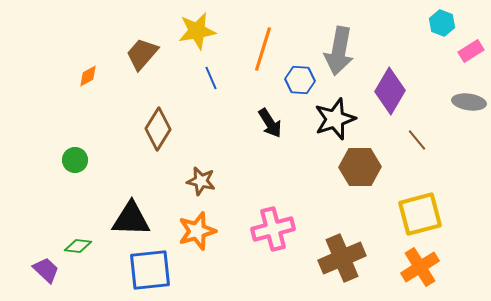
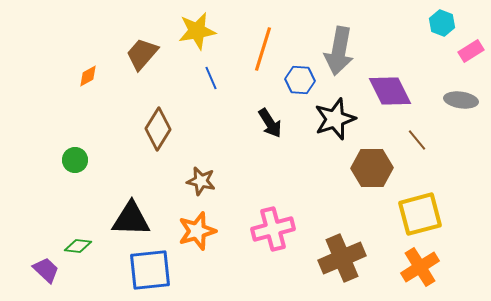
purple diamond: rotated 57 degrees counterclockwise
gray ellipse: moved 8 px left, 2 px up
brown hexagon: moved 12 px right, 1 px down
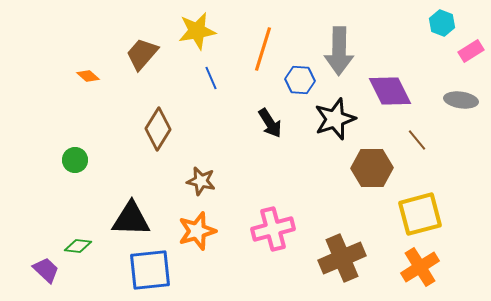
gray arrow: rotated 9 degrees counterclockwise
orange diamond: rotated 70 degrees clockwise
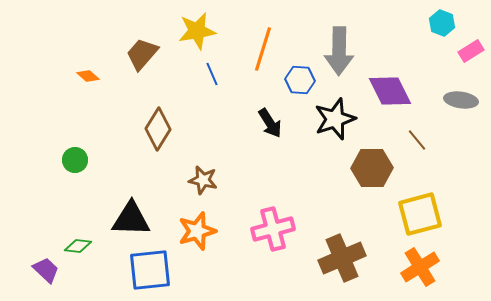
blue line: moved 1 px right, 4 px up
brown star: moved 2 px right, 1 px up
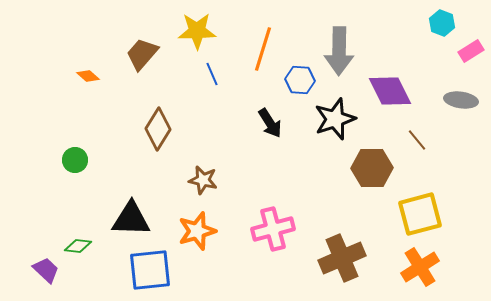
yellow star: rotated 9 degrees clockwise
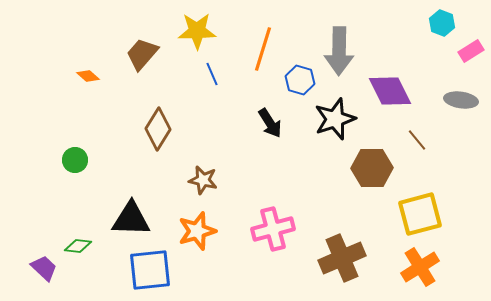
blue hexagon: rotated 12 degrees clockwise
purple trapezoid: moved 2 px left, 2 px up
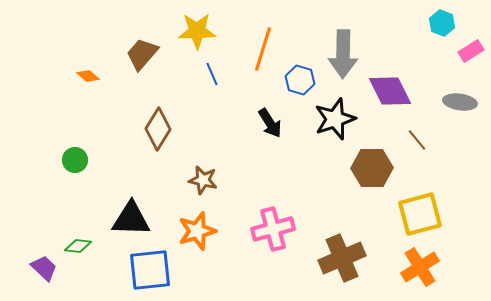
gray arrow: moved 4 px right, 3 px down
gray ellipse: moved 1 px left, 2 px down
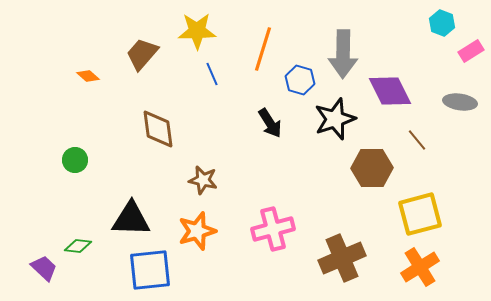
brown diamond: rotated 39 degrees counterclockwise
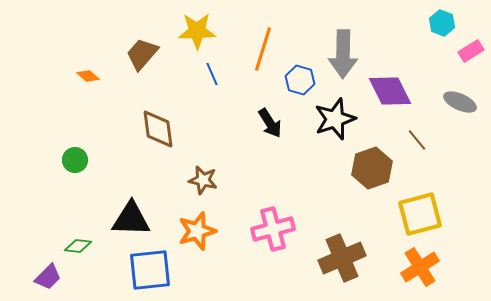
gray ellipse: rotated 16 degrees clockwise
brown hexagon: rotated 18 degrees counterclockwise
purple trapezoid: moved 4 px right, 9 px down; rotated 92 degrees clockwise
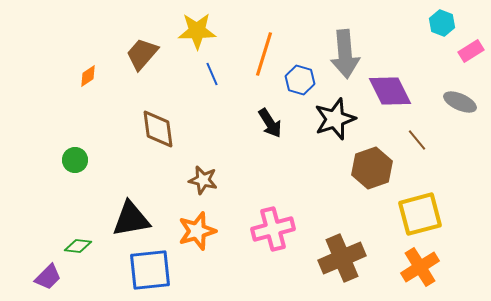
orange line: moved 1 px right, 5 px down
gray arrow: moved 2 px right; rotated 6 degrees counterclockwise
orange diamond: rotated 75 degrees counterclockwise
black triangle: rotated 12 degrees counterclockwise
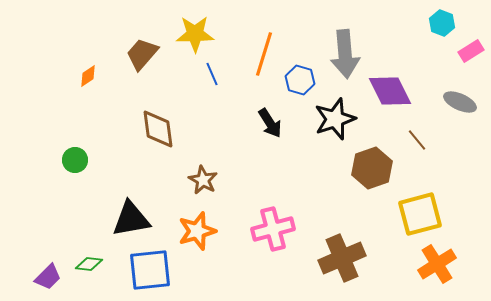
yellow star: moved 2 px left, 3 px down
brown star: rotated 16 degrees clockwise
green diamond: moved 11 px right, 18 px down
orange cross: moved 17 px right, 3 px up
